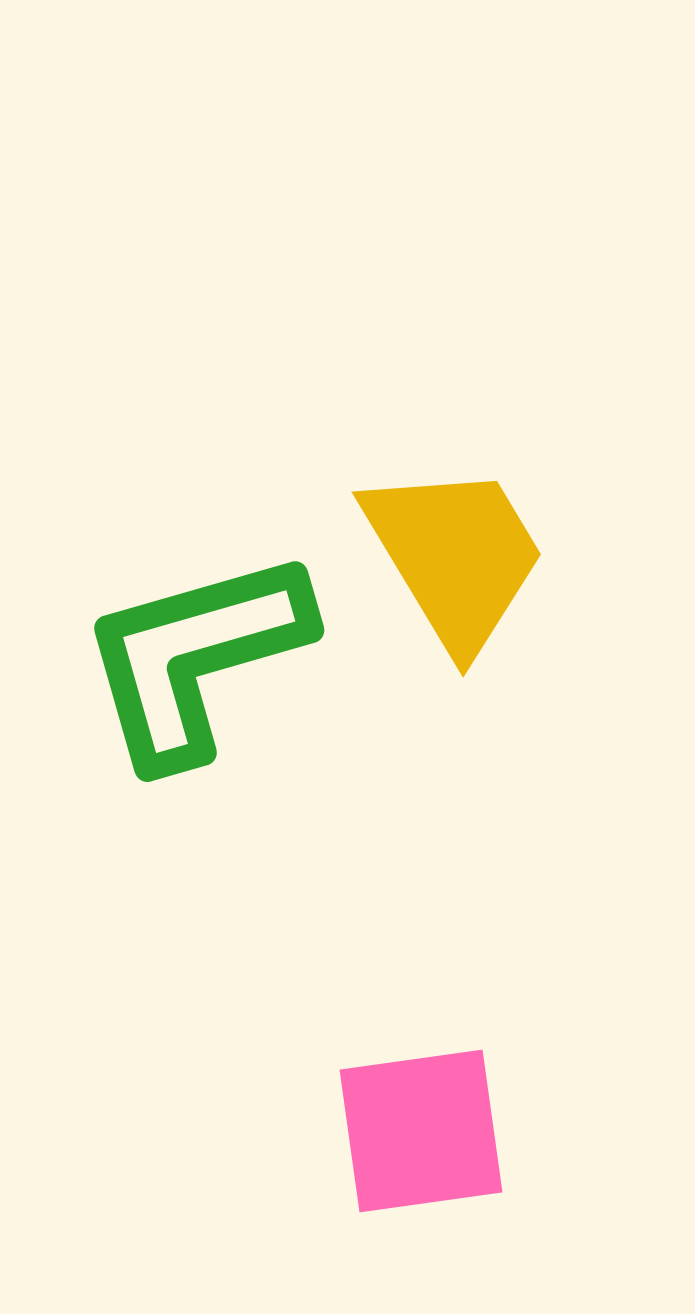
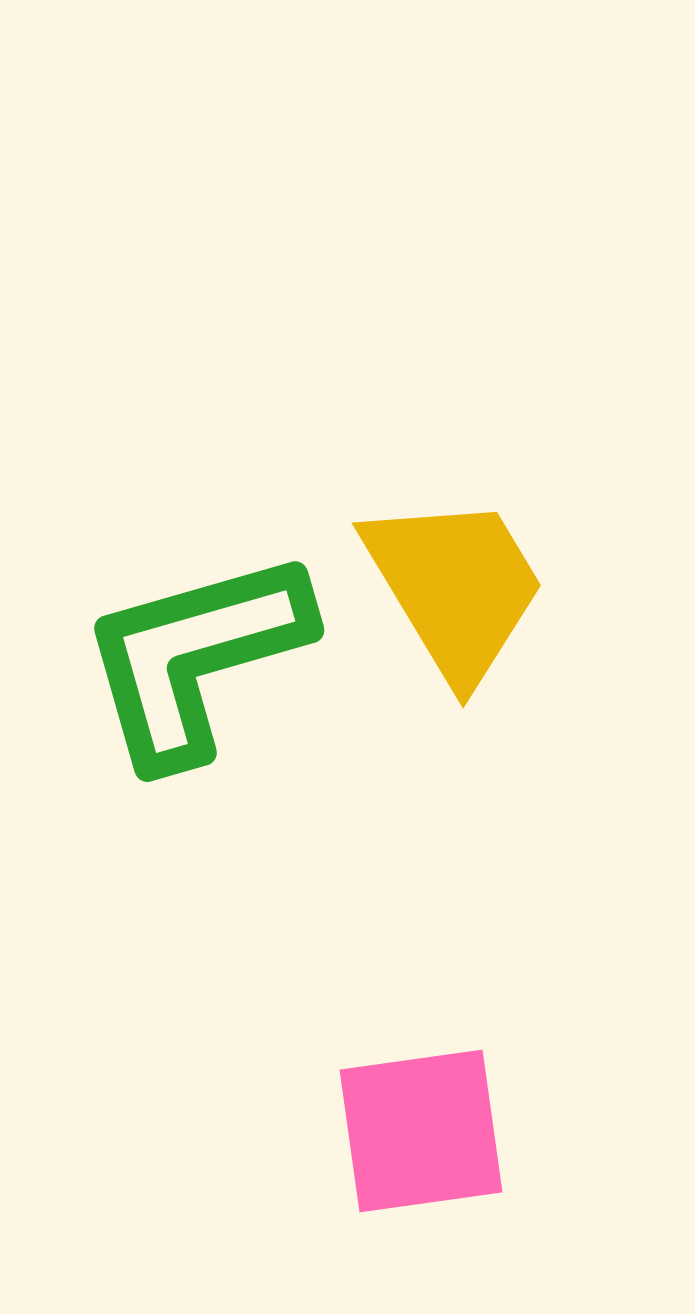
yellow trapezoid: moved 31 px down
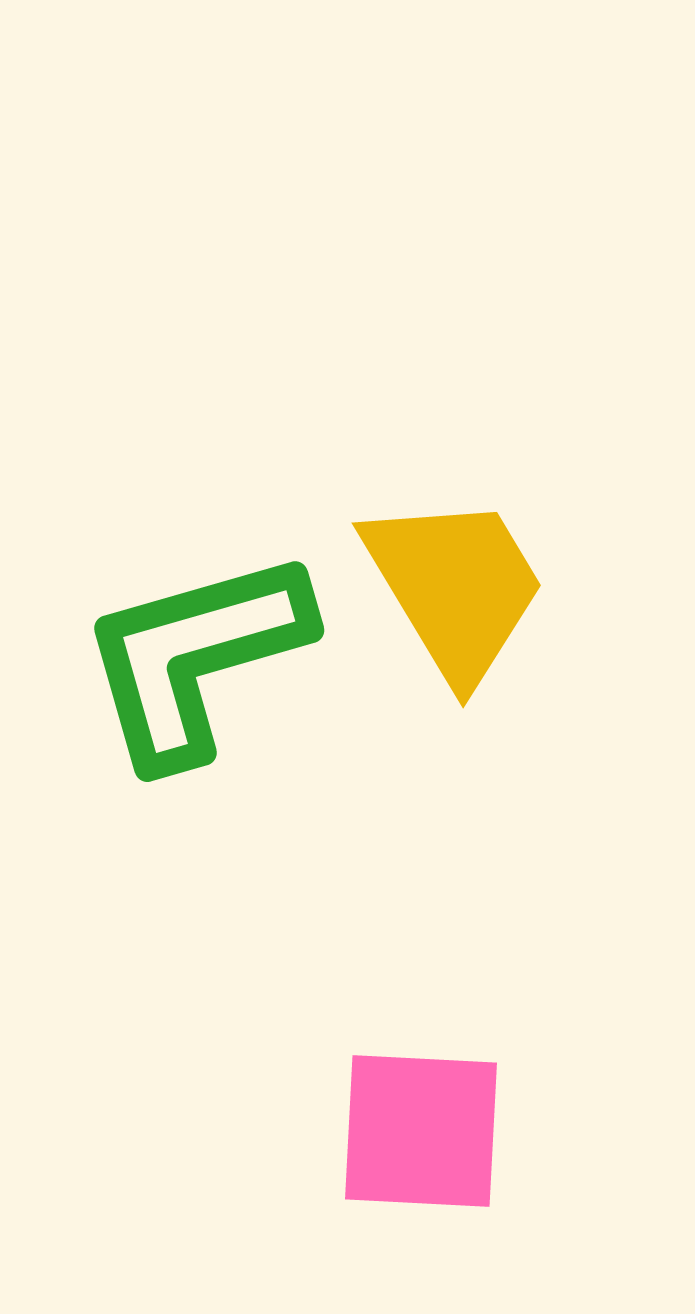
pink square: rotated 11 degrees clockwise
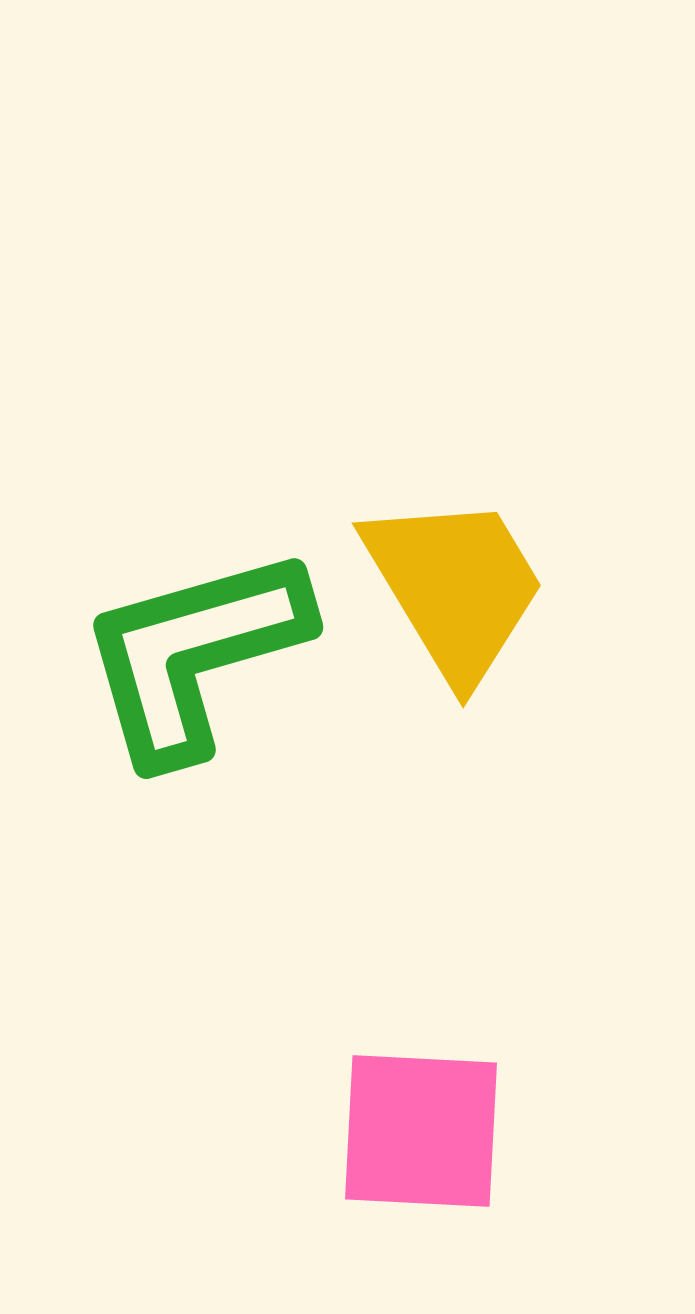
green L-shape: moved 1 px left, 3 px up
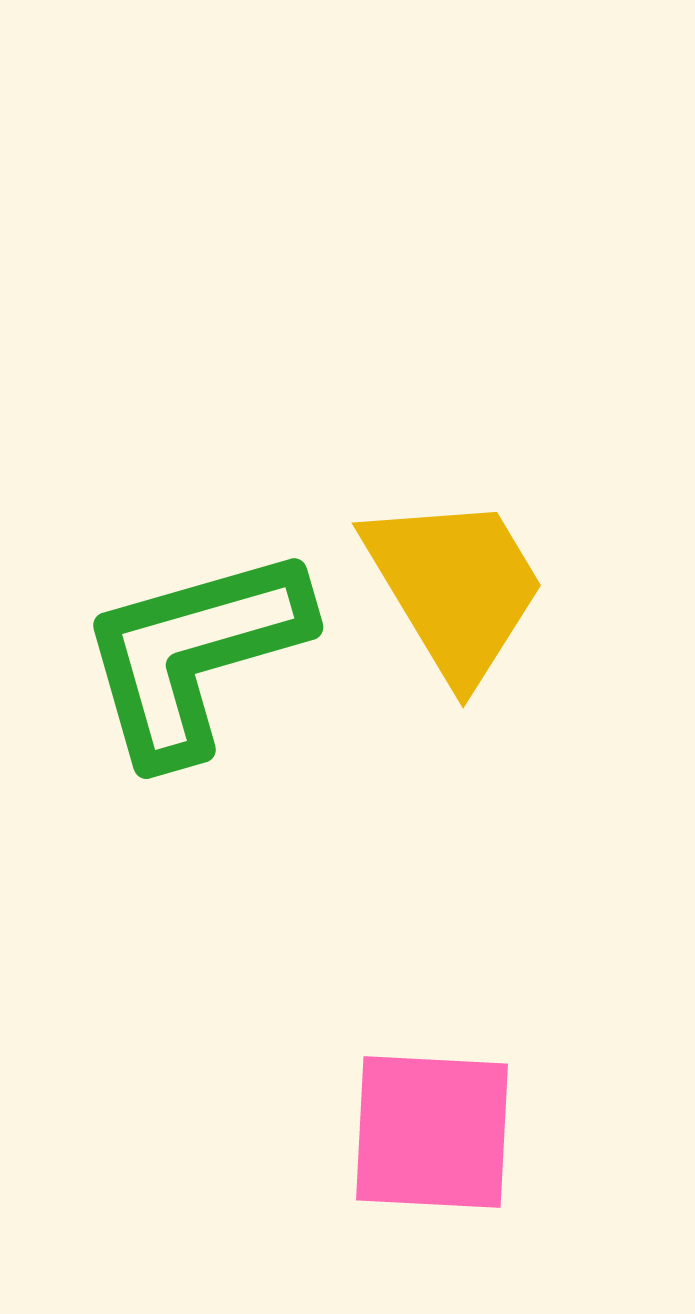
pink square: moved 11 px right, 1 px down
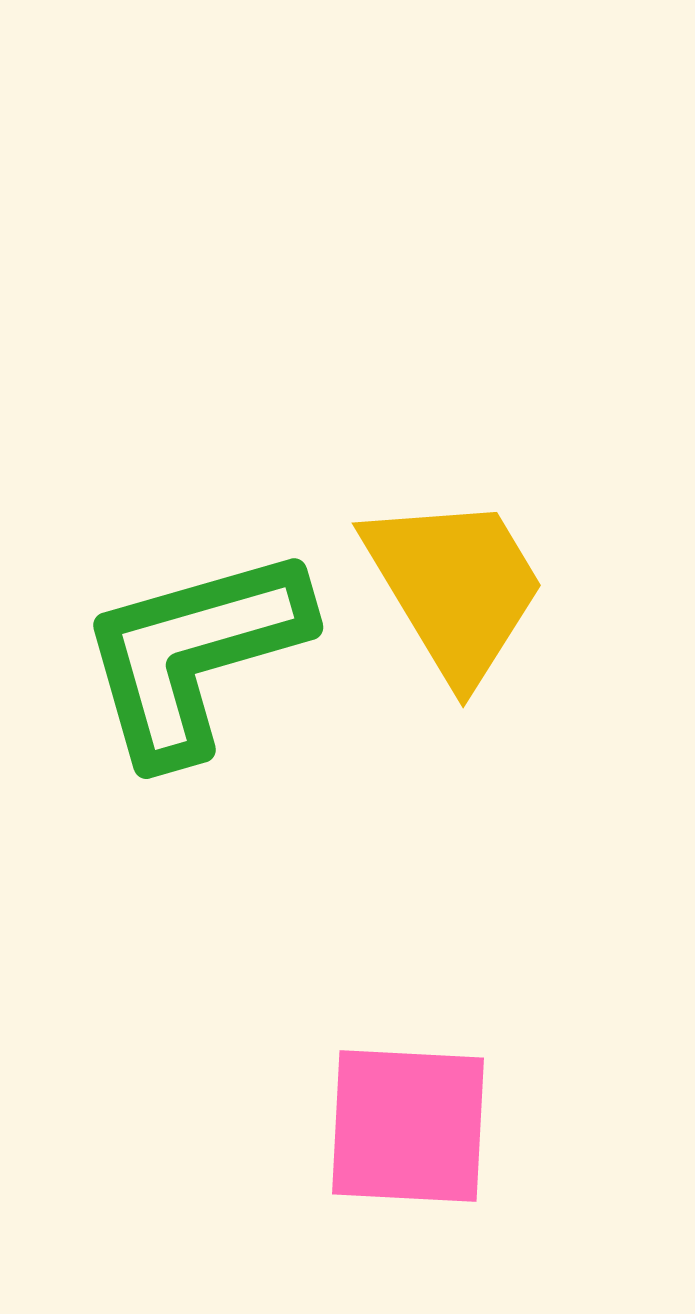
pink square: moved 24 px left, 6 px up
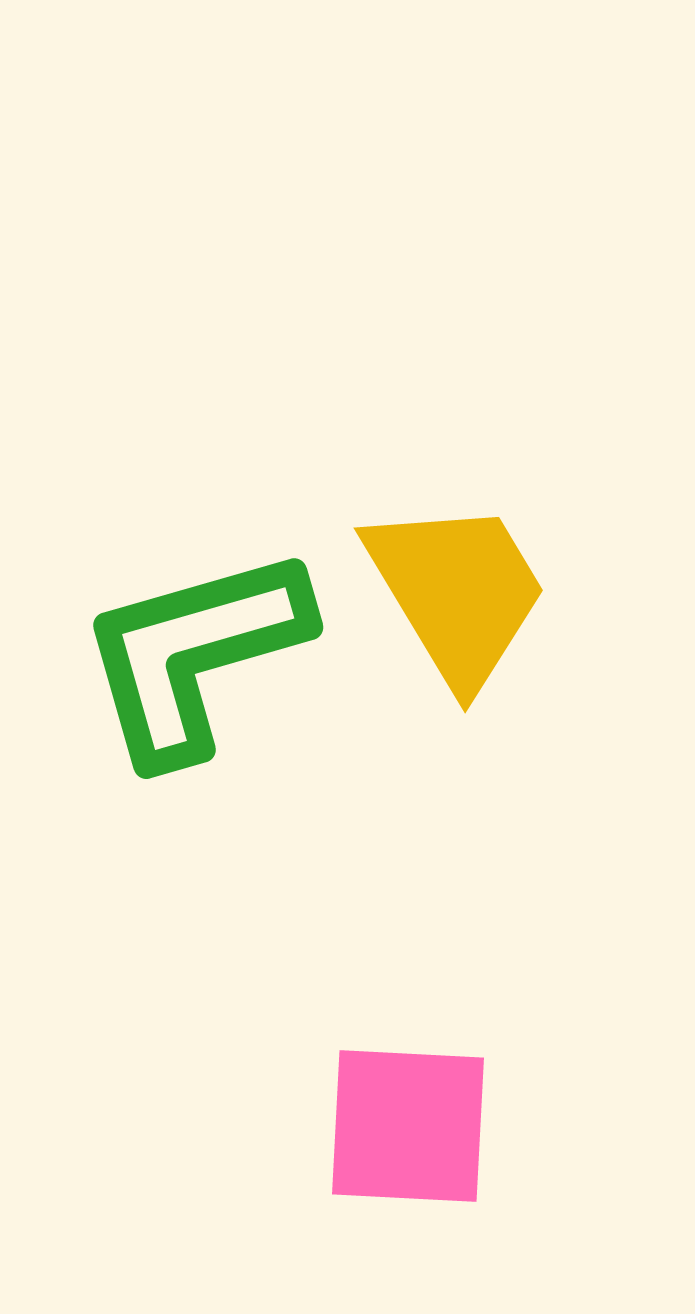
yellow trapezoid: moved 2 px right, 5 px down
